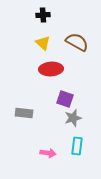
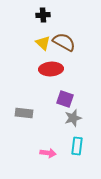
brown semicircle: moved 13 px left
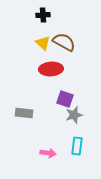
gray star: moved 1 px right, 3 px up
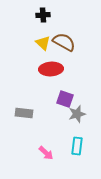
gray star: moved 3 px right, 1 px up
pink arrow: moved 2 px left; rotated 35 degrees clockwise
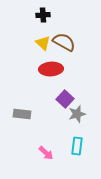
purple square: rotated 24 degrees clockwise
gray rectangle: moved 2 px left, 1 px down
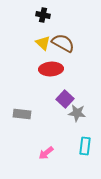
black cross: rotated 16 degrees clockwise
brown semicircle: moved 1 px left, 1 px down
gray star: moved 1 px up; rotated 24 degrees clockwise
cyan rectangle: moved 8 px right
pink arrow: rotated 98 degrees clockwise
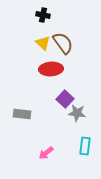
brown semicircle: rotated 25 degrees clockwise
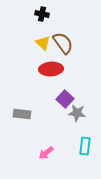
black cross: moved 1 px left, 1 px up
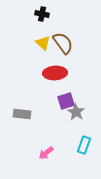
red ellipse: moved 4 px right, 4 px down
purple square: moved 1 px right, 2 px down; rotated 30 degrees clockwise
gray star: moved 1 px left, 1 px up; rotated 24 degrees clockwise
cyan rectangle: moved 1 px left, 1 px up; rotated 12 degrees clockwise
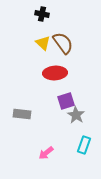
gray star: moved 3 px down
